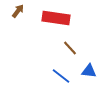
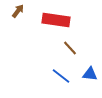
red rectangle: moved 2 px down
blue triangle: moved 1 px right, 3 px down
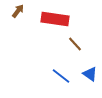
red rectangle: moved 1 px left, 1 px up
brown line: moved 5 px right, 4 px up
blue triangle: rotated 28 degrees clockwise
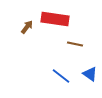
brown arrow: moved 9 px right, 16 px down
brown line: rotated 35 degrees counterclockwise
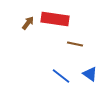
brown arrow: moved 1 px right, 4 px up
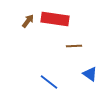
brown arrow: moved 2 px up
brown line: moved 1 px left, 2 px down; rotated 14 degrees counterclockwise
blue line: moved 12 px left, 6 px down
